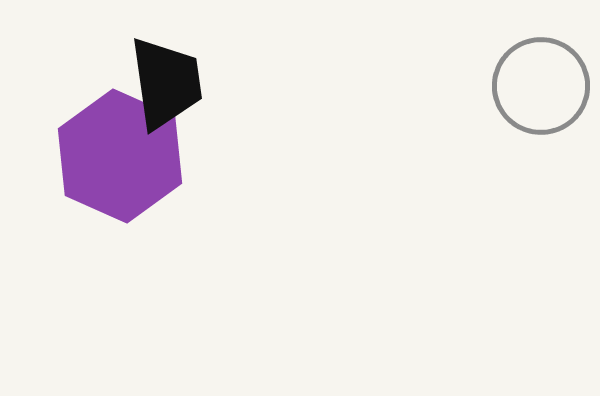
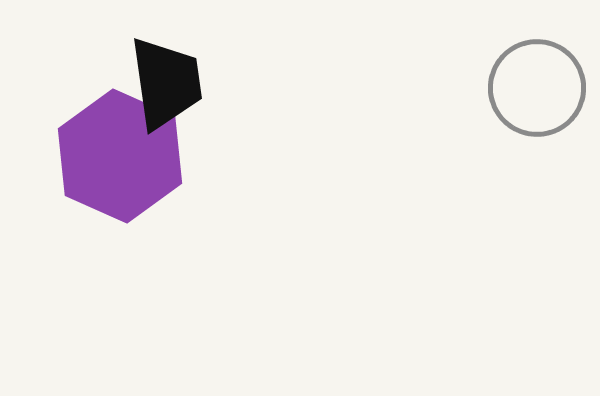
gray circle: moved 4 px left, 2 px down
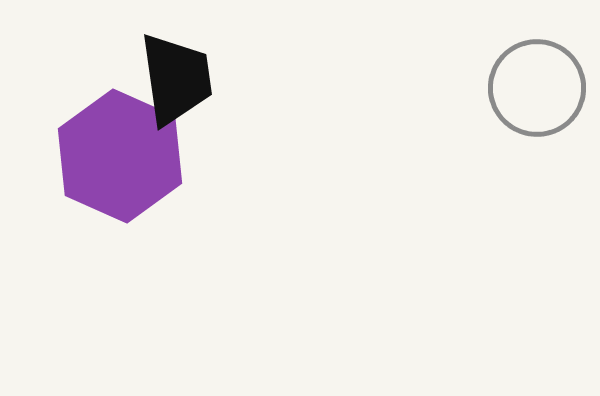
black trapezoid: moved 10 px right, 4 px up
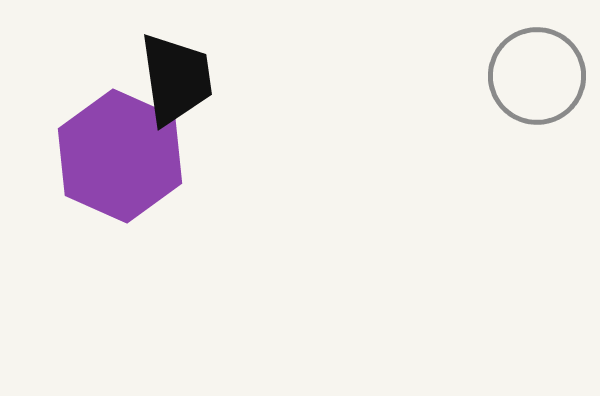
gray circle: moved 12 px up
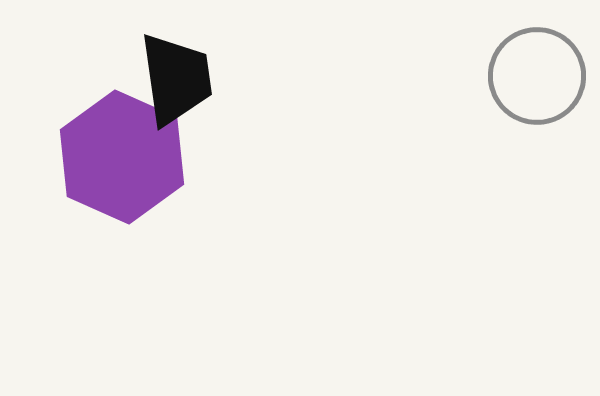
purple hexagon: moved 2 px right, 1 px down
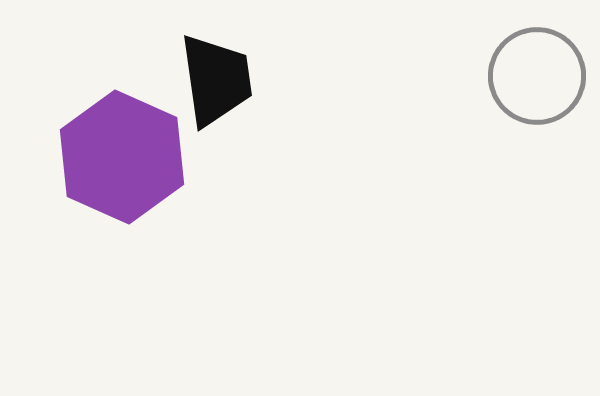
black trapezoid: moved 40 px right, 1 px down
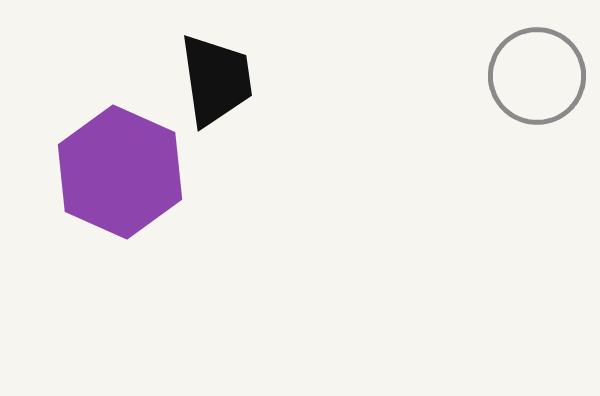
purple hexagon: moved 2 px left, 15 px down
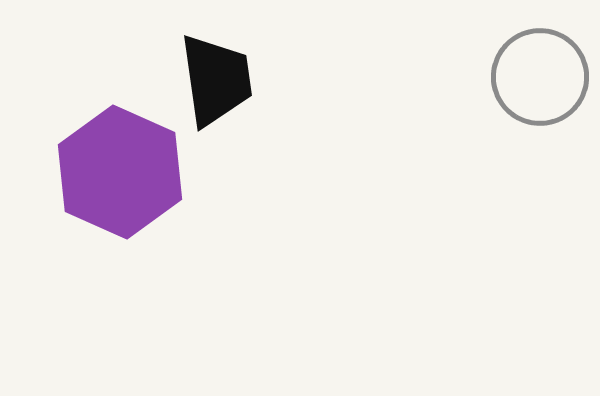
gray circle: moved 3 px right, 1 px down
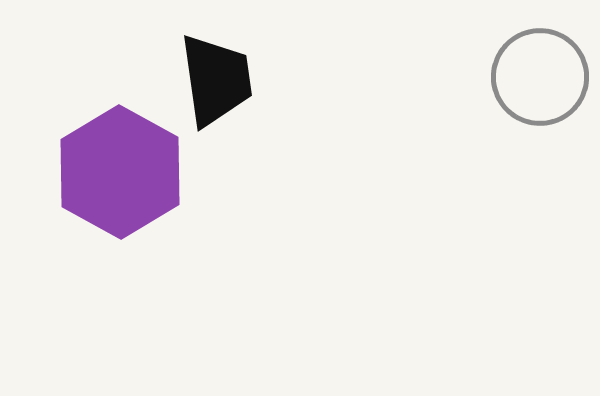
purple hexagon: rotated 5 degrees clockwise
